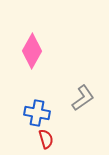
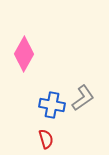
pink diamond: moved 8 px left, 3 px down
blue cross: moved 15 px right, 8 px up
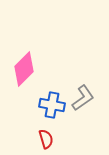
pink diamond: moved 15 px down; rotated 16 degrees clockwise
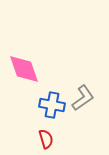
pink diamond: rotated 64 degrees counterclockwise
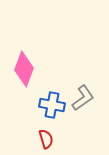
pink diamond: rotated 40 degrees clockwise
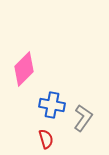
pink diamond: rotated 24 degrees clockwise
gray L-shape: moved 20 px down; rotated 20 degrees counterclockwise
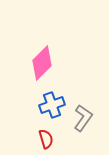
pink diamond: moved 18 px right, 6 px up
blue cross: rotated 30 degrees counterclockwise
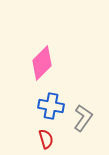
blue cross: moved 1 px left, 1 px down; rotated 30 degrees clockwise
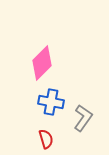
blue cross: moved 4 px up
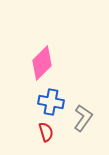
red semicircle: moved 7 px up
